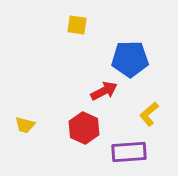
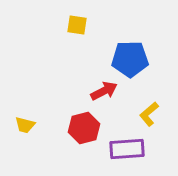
red hexagon: rotated 20 degrees clockwise
purple rectangle: moved 2 px left, 3 px up
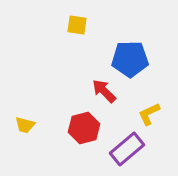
red arrow: rotated 108 degrees counterclockwise
yellow L-shape: rotated 15 degrees clockwise
purple rectangle: rotated 36 degrees counterclockwise
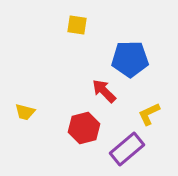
yellow trapezoid: moved 13 px up
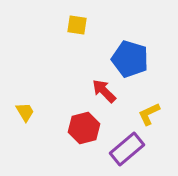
blue pentagon: rotated 18 degrees clockwise
yellow trapezoid: rotated 135 degrees counterclockwise
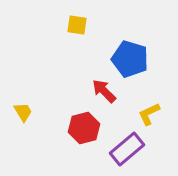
yellow trapezoid: moved 2 px left
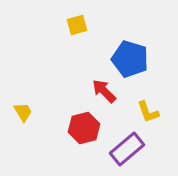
yellow square: rotated 25 degrees counterclockwise
yellow L-shape: moved 1 px left, 2 px up; rotated 85 degrees counterclockwise
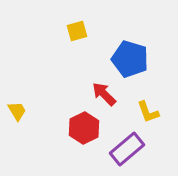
yellow square: moved 6 px down
red arrow: moved 3 px down
yellow trapezoid: moved 6 px left, 1 px up
red hexagon: rotated 12 degrees counterclockwise
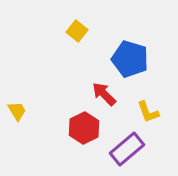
yellow square: rotated 35 degrees counterclockwise
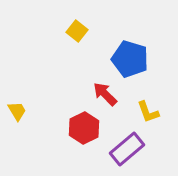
red arrow: moved 1 px right
